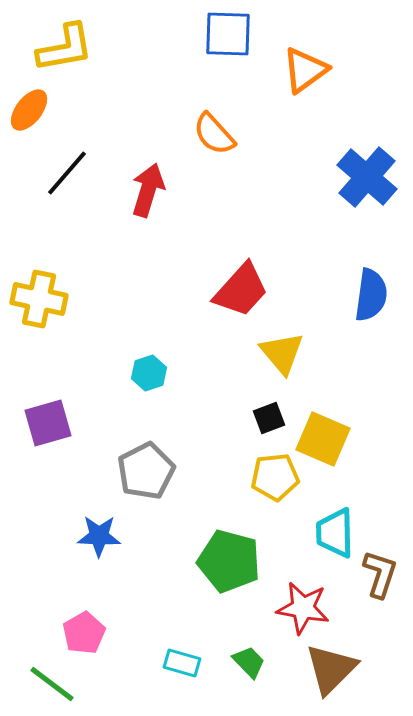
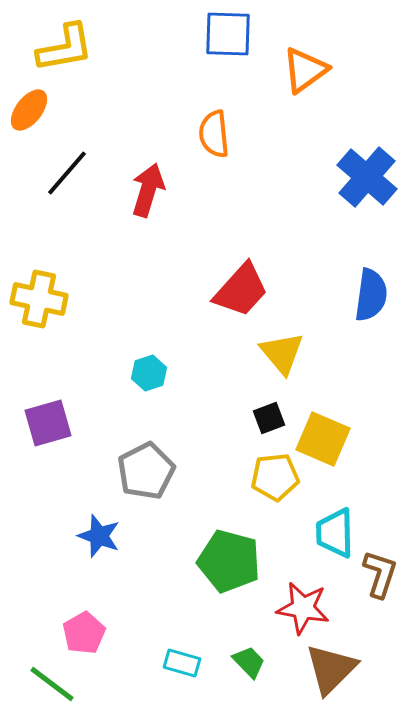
orange semicircle: rotated 36 degrees clockwise
blue star: rotated 18 degrees clockwise
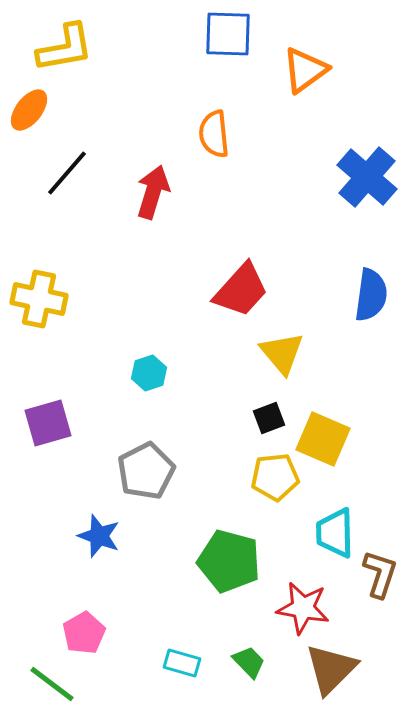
red arrow: moved 5 px right, 2 px down
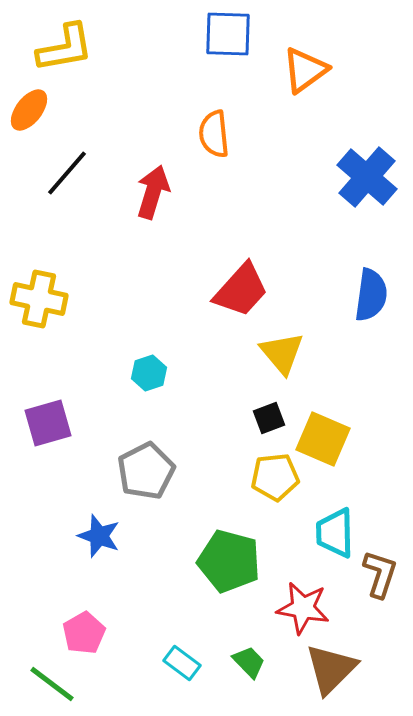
cyan rectangle: rotated 21 degrees clockwise
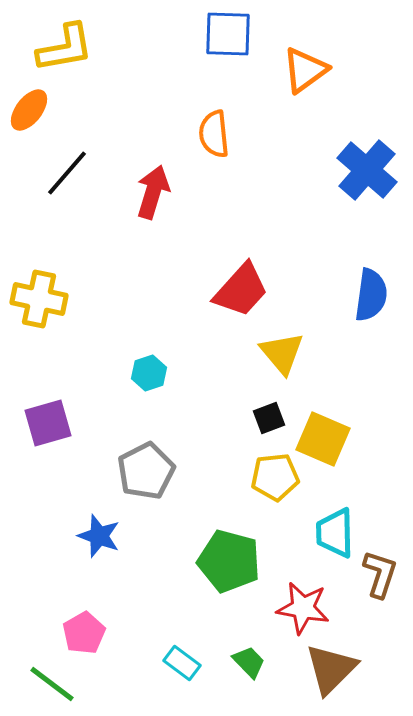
blue cross: moved 7 px up
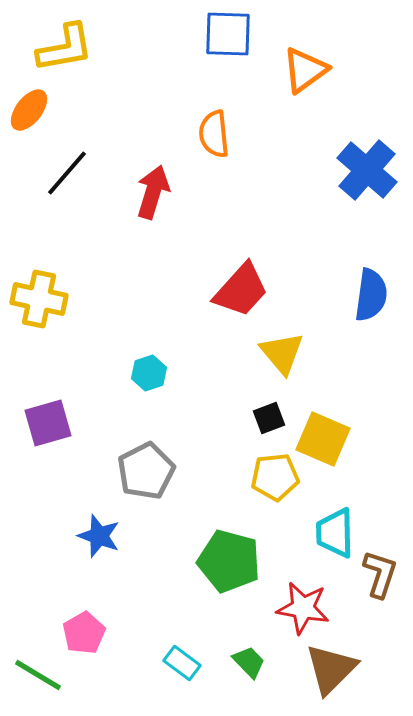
green line: moved 14 px left, 9 px up; rotated 6 degrees counterclockwise
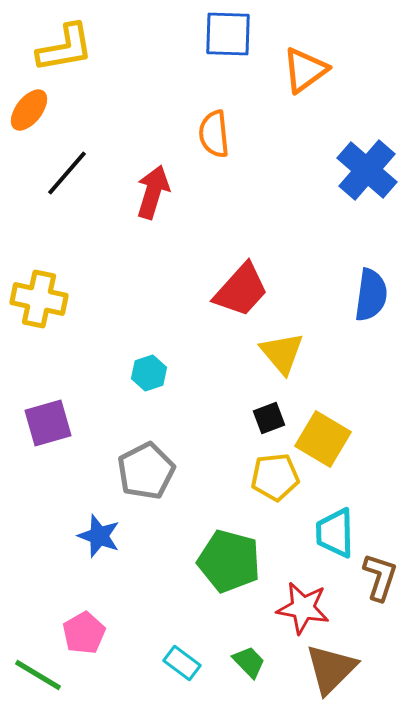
yellow square: rotated 8 degrees clockwise
brown L-shape: moved 3 px down
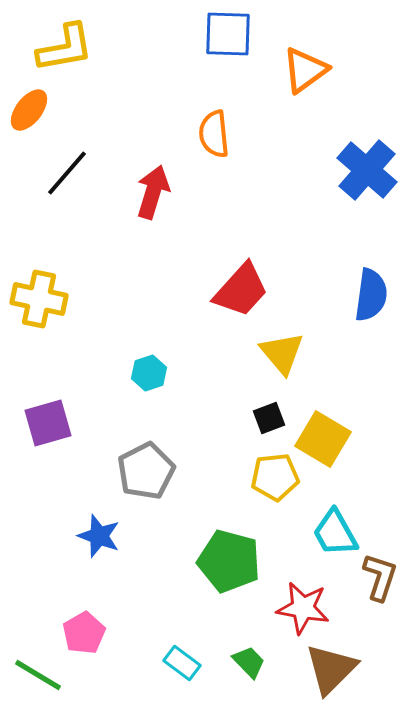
cyan trapezoid: rotated 28 degrees counterclockwise
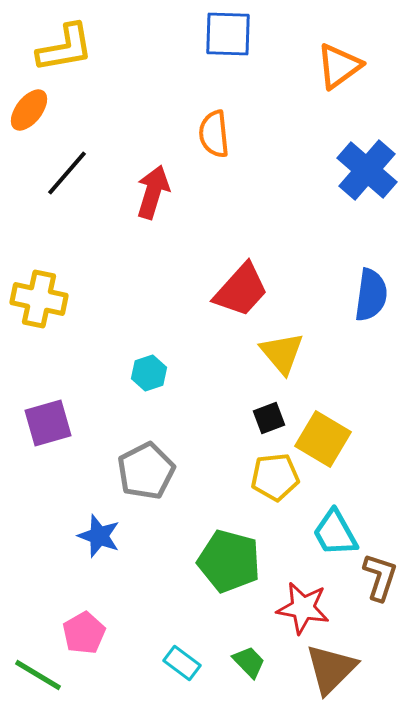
orange triangle: moved 34 px right, 4 px up
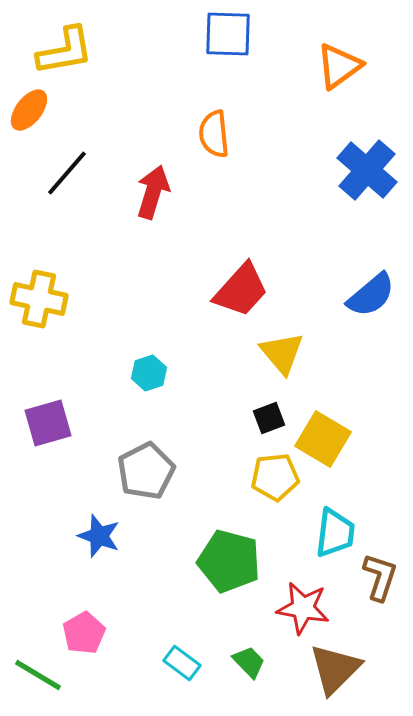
yellow L-shape: moved 3 px down
blue semicircle: rotated 42 degrees clockwise
cyan trapezoid: rotated 144 degrees counterclockwise
brown triangle: moved 4 px right
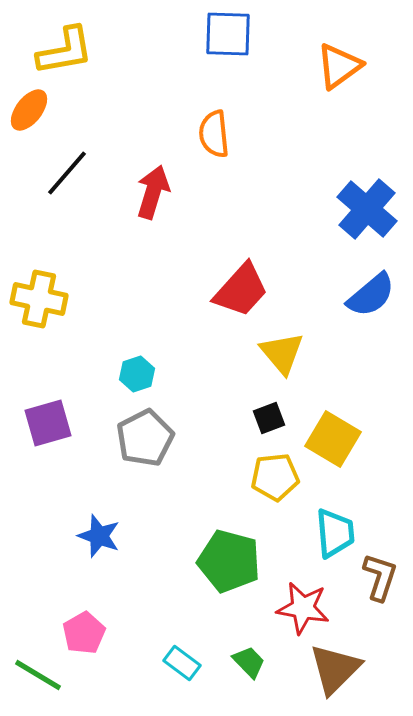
blue cross: moved 39 px down
cyan hexagon: moved 12 px left, 1 px down
yellow square: moved 10 px right
gray pentagon: moved 1 px left, 33 px up
cyan trapezoid: rotated 12 degrees counterclockwise
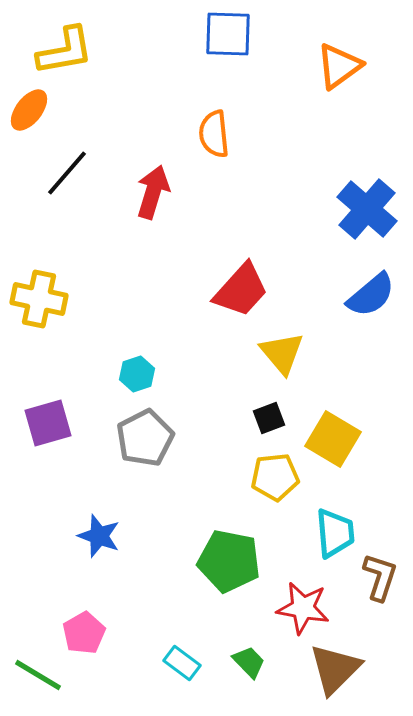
green pentagon: rotated 4 degrees counterclockwise
